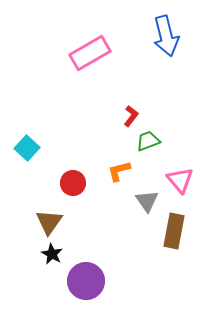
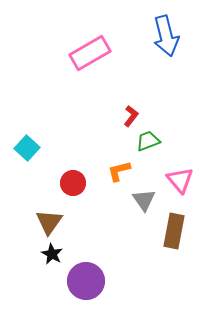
gray triangle: moved 3 px left, 1 px up
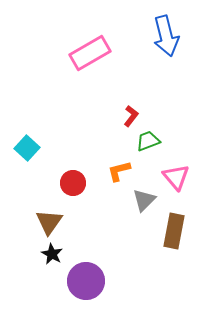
pink triangle: moved 4 px left, 3 px up
gray triangle: rotated 20 degrees clockwise
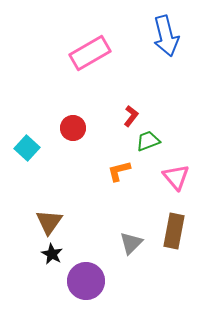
red circle: moved 55 px up
gray triangle: moved 13 px left, 43 px down
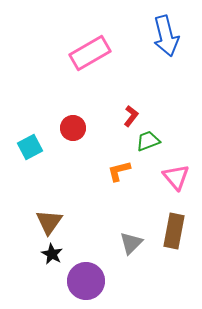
cyan square: moved 3 px right, 1 px up; rotated 20 degrees clockwise
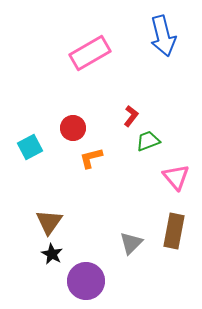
blue arrow: moved 3 px left
orange L-shape: moved 28 px left, 13 px up
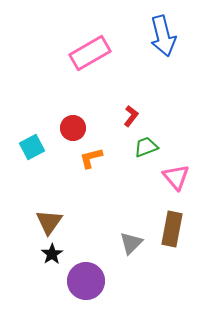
green trapezoid: moved 2 px left, 6 px down
cyan square: moved 2 px right
brown rectangle: moved 2 px left, 2 px up
black star: rotated 10 degrees clockwise
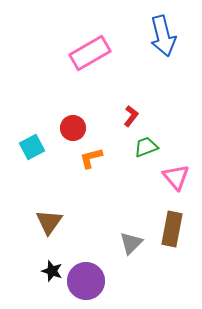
black star: moved 17 px down; rotated 20 degrees counterclockwise
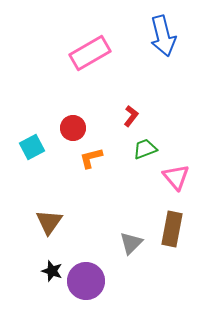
green trapezoid: moved 1 px left, 2 px down
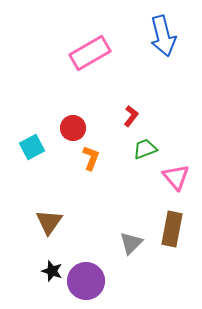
orange L-shape: rotated 125 degrees clockwise
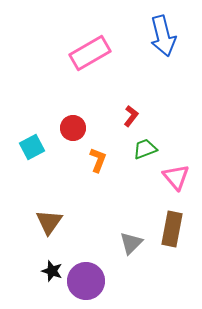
orange L-shape: moved 7 px right, 2 px down
